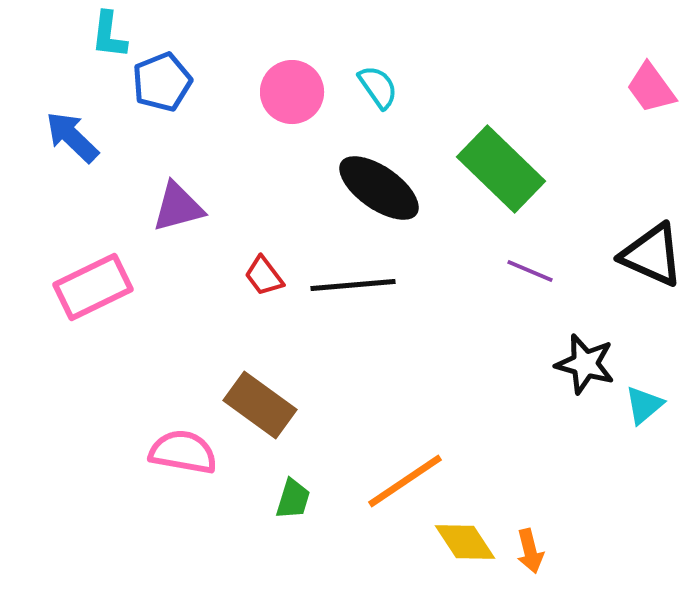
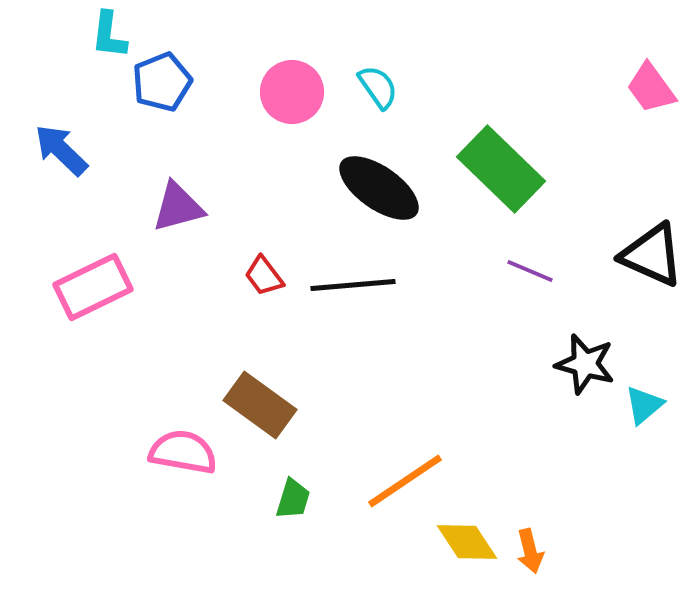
blue arrow: moved 11 px left, 13 px down
yellow diamond: moved 2 px right
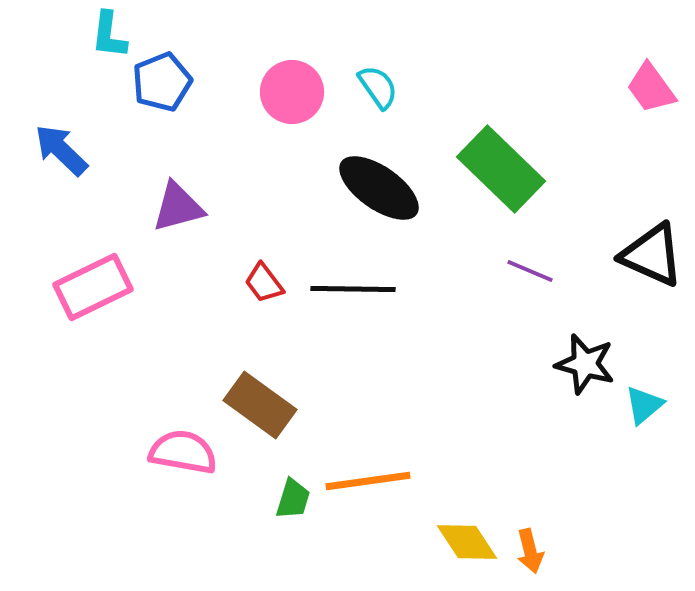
red trapezoid: moved 7 px down
black line: moved 4 px down; rotated 6 degrees clockwise
orange line: moved 37 px left; rotated 26 degrees clockwise
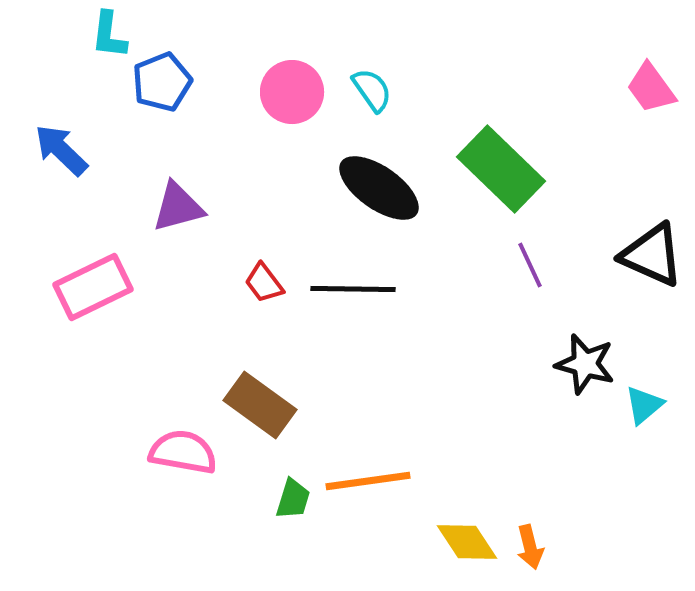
cyan semicircle: moved 6 px left, 3 px down
purple line: moved 6 px up; rotated 42 degrees clockwise
orange arrow: moved 4 px up
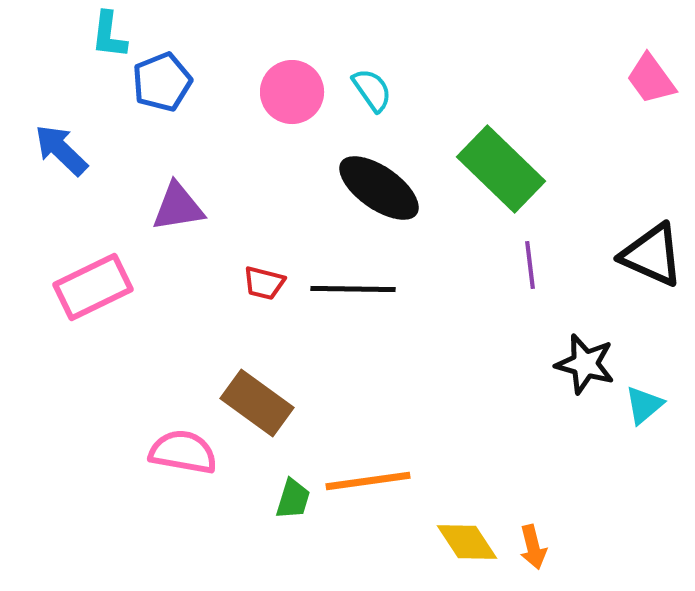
pink trapezoid: moved 9 px up
purple triangle: rotated 6 degrees clockwise
purple line: rotated 18 degrees clockwise
red trapezoid: rotated 39 degrees counterclockwise
brown rectangle: moved 3 px left, 2 px up
orange arrow: moved 3 px right
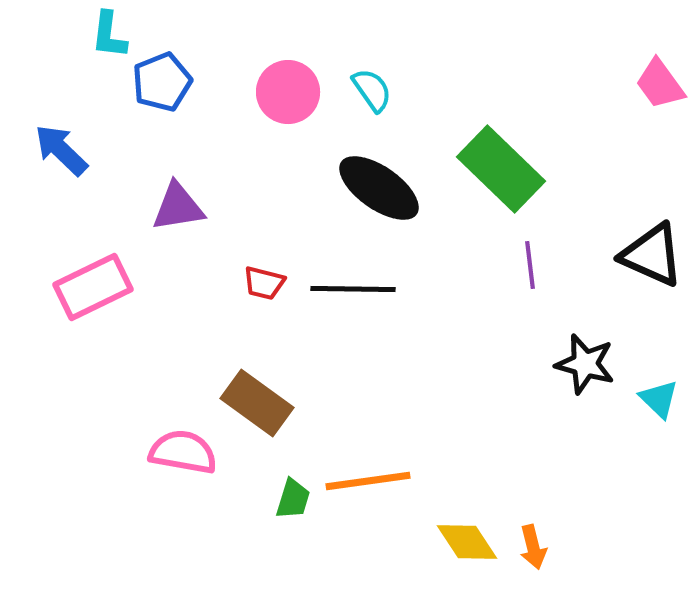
pink trapezoid: moved 9 px right, 5 px down
pink circle: moved 4 px left
cyan triangle: moved 15 px right, 6 px up; rotated 36 degrees counterclockwise
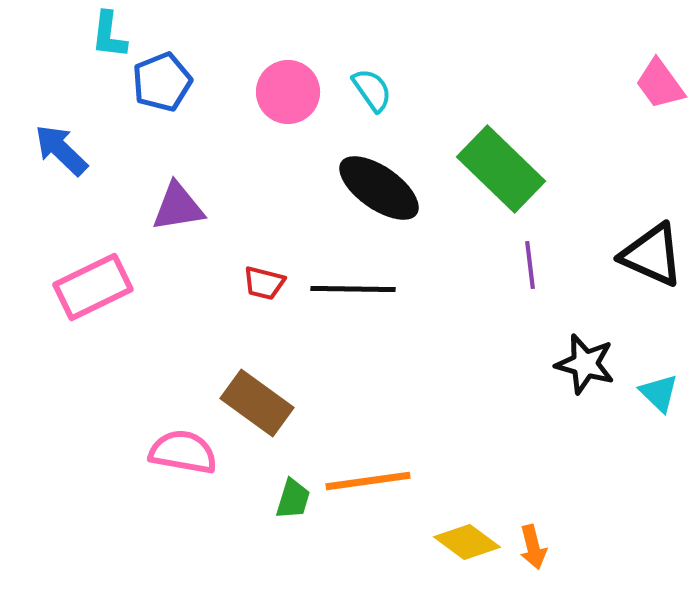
cyan triangle: moved 6 px up
yellow diamond: rotated 20 degrees counterclockwise
